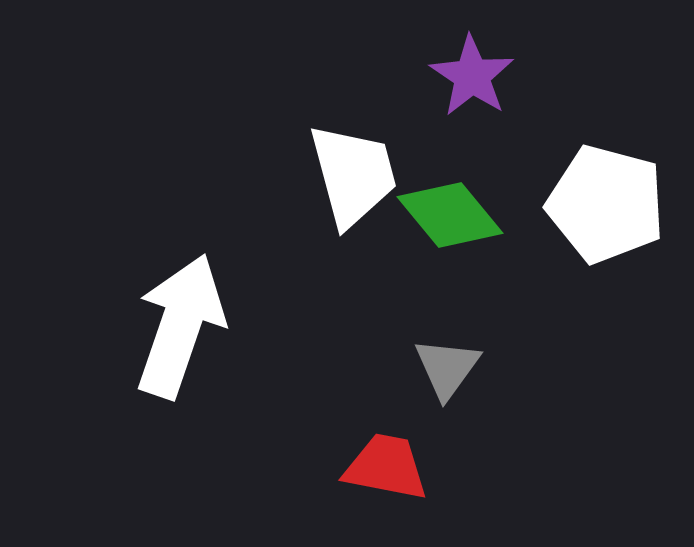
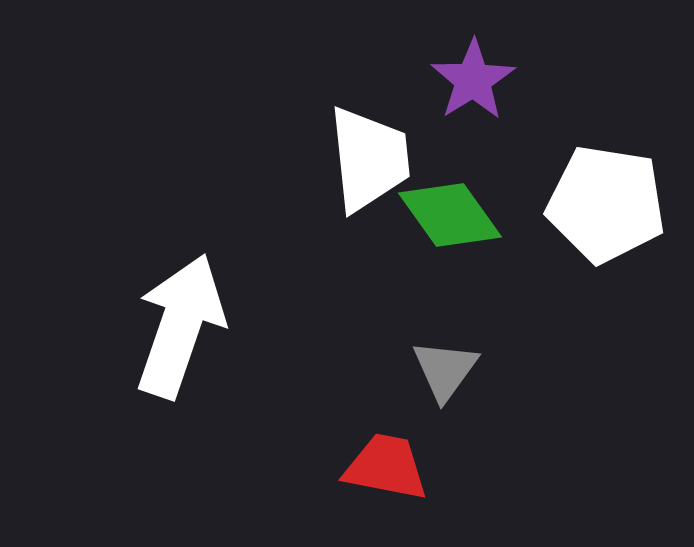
purple star: moved 1 px right, 4 px down; rotated 6 degrees clockwise
white trapezoid: moved 16 px right, 16 px up; rotated 9 degrees clockwise
white pentagon: rotated 6 degrees counterclockwise
green diamond: rotated 4 degrees clockwise
gray triangle: moved 2 px left, 2 px down
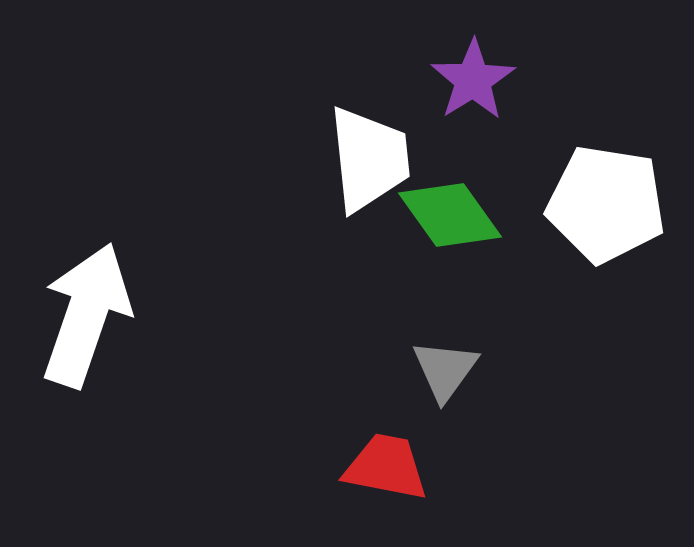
white arrow: moved 94 px left, 11 px up
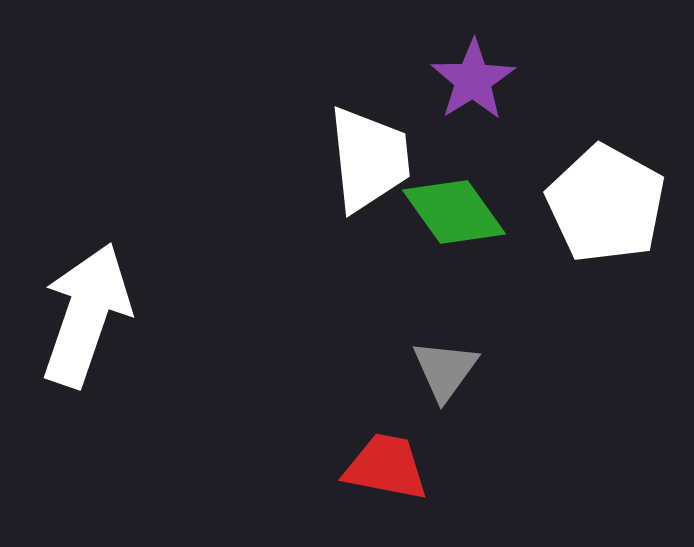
white pentagon: rotated 20 degrees clockwise
green diamond: moved 4 px right, 3 px up
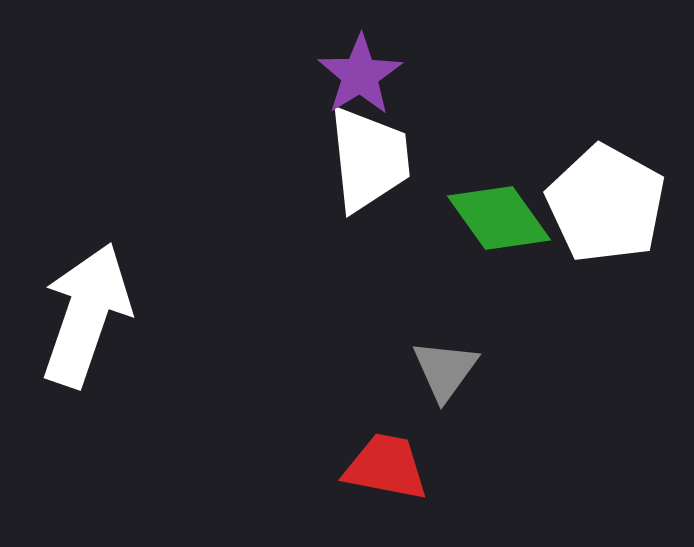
purple star: moved 113 px left, 5 px up
green diamond: moved 45 px right, 6 px down
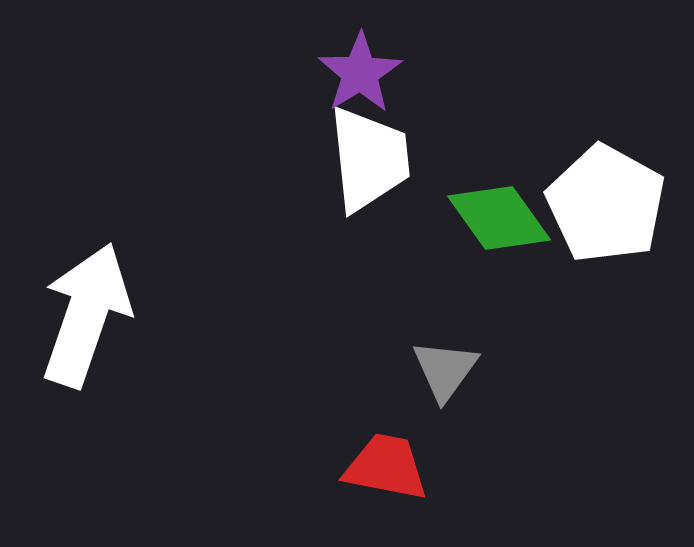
purple star: moved 2 px up
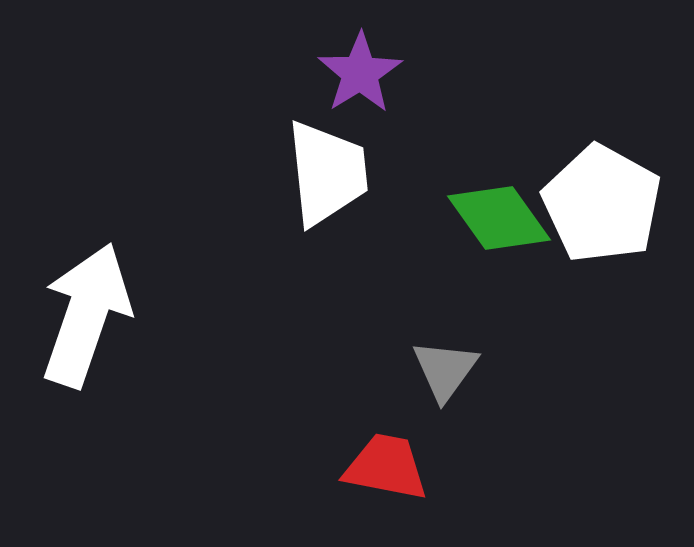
white trapezoid: moved 42 px left, 14 px down
white pentagon: moved 4 px left
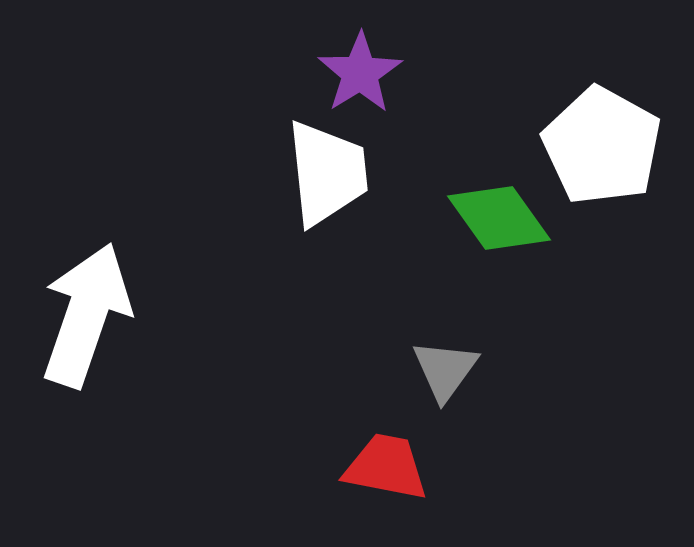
white pentagon: moved 58 px up
